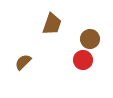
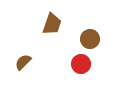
red circle: moved 2 px left, 4 px down
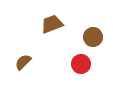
brown trapezoid: rotated 130 degrees counterclockwise
brown circle: moved 3 px right, 2 px up
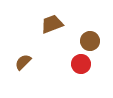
brown circle: moved 3 px left, 4 px down
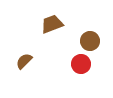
brown semicircle: moved 1 px right, 1 px up
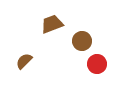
brown circle: moved 8 px left
red circle: moved 16 px right
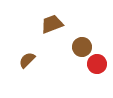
brown circle: moved 6 px down
brown semicircle: moved 3 px right, 1 px up
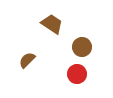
brown trapezoid: rotated 55 degrees clockwise
red circle: moved 20 px left, 10 px down
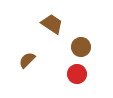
brown circle: moved 1 px left
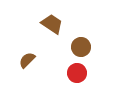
red circle: moved 1 px up
